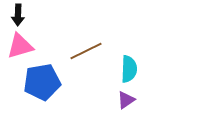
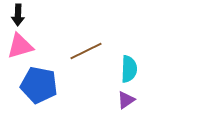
blue pentagon: moved 3 px left, 3 px down; rotated 21 degrees clockwise
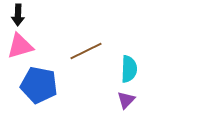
purple triangle: rotated 12 degrees counterclockwise
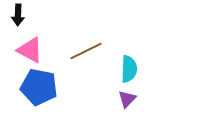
pink triangle: moved 10 px right, 4 px down; rotated 44 degrees clockwise
blue pentagon: moved 2 px down
purple triangle: moved 1 px right, 1 px up
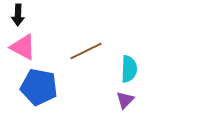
pink triangle: moved 7 px left, 3 px up
purple triangle: moved 2 px left, 1 px down
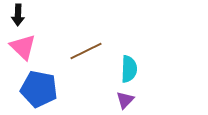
pink triangle: rotated 16 degrees clockwise
blue pentagon: moved 2 px down
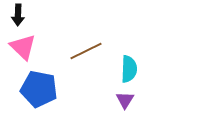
purple triangle: rotated 12 degrees counterclockwise
